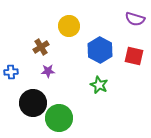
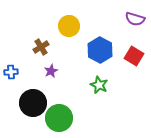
red square: rotated 18 degrees clockwise
purple star: moved 3 px right; rotated 24 degrees counterclockwise
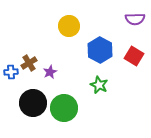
purple semicircle: rotated 18 degrees counterclockwise
brown cross: moved 12 px left, 16 px down
purple star: moved 1 px left, 1 px down
green circle: moved 5 px right, 10 px up
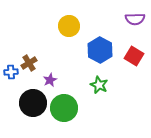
purple star: moved 8 px down
